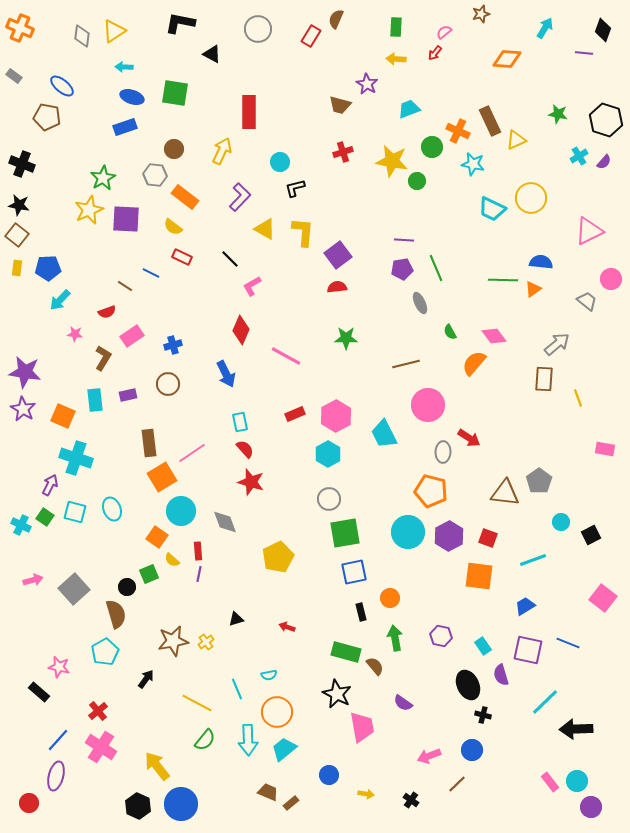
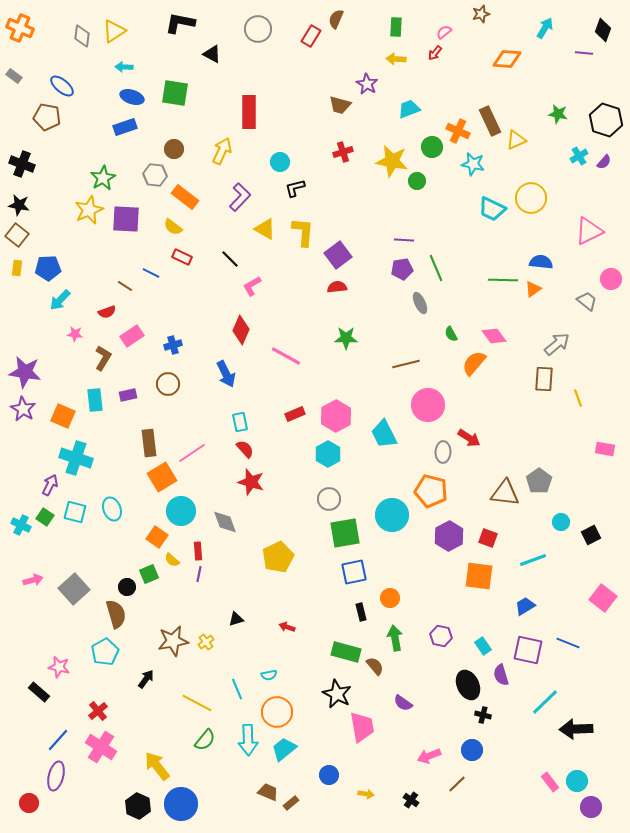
green semicircle at (450, 332): moved 1 px right, 2 px down
cyan circle at (408, 532): moved 16 px left, 17 px up
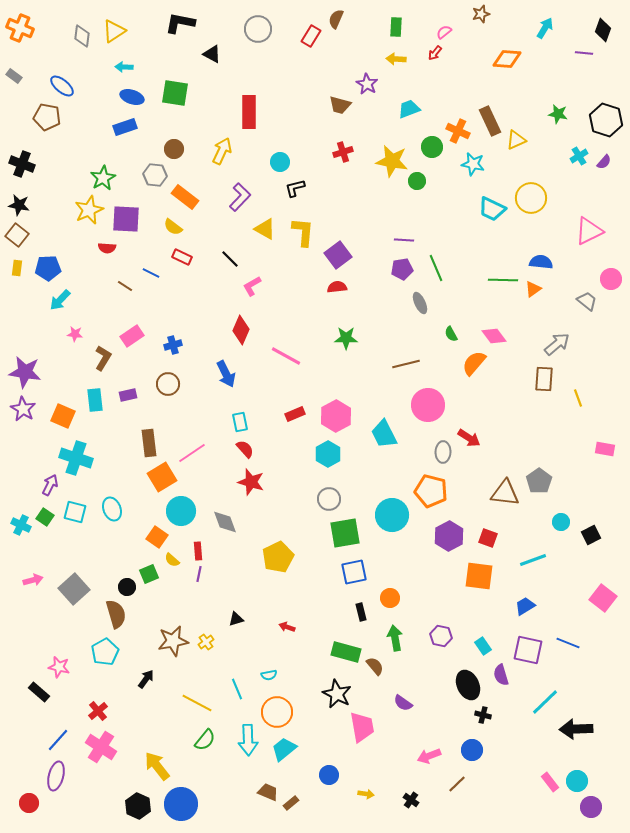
red semicircle at (107, 312): moved 64 px up; rotated 24 degrees clockwise
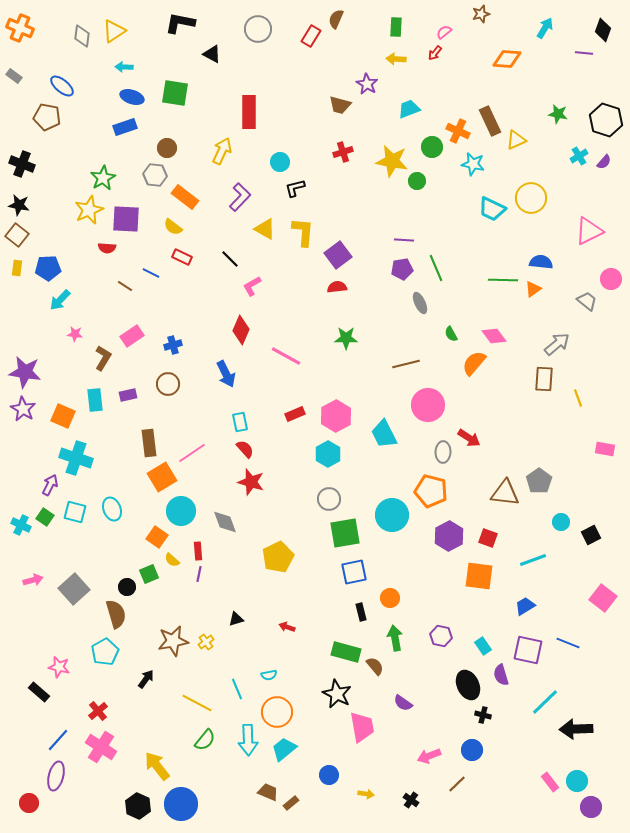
brown circle at (174, 149): moved 7 px left, 1 px up
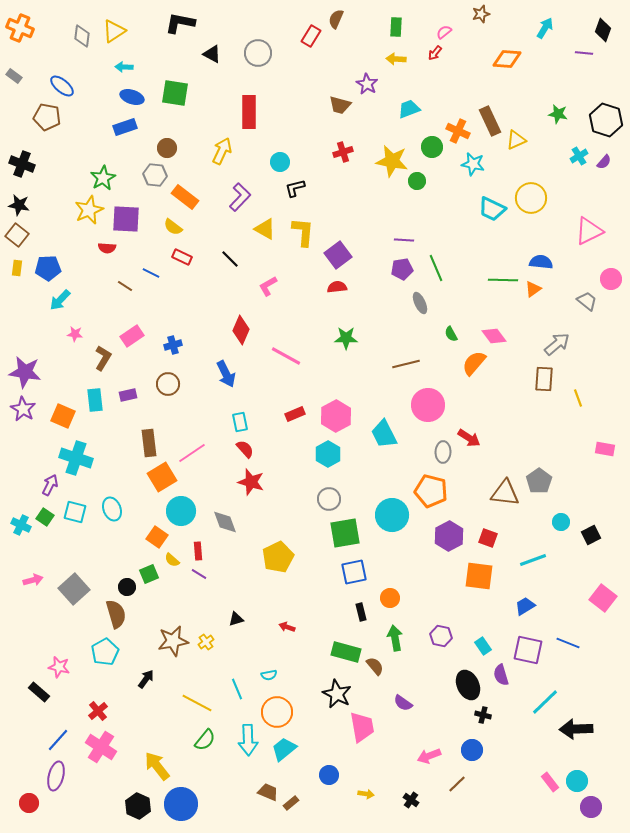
gray circle at (258, 29): moved 24 px down
pink L-shape at (252, 286): moved 16 px right
purple line at (199, 574): rotated 70 degrees counterclockwise
